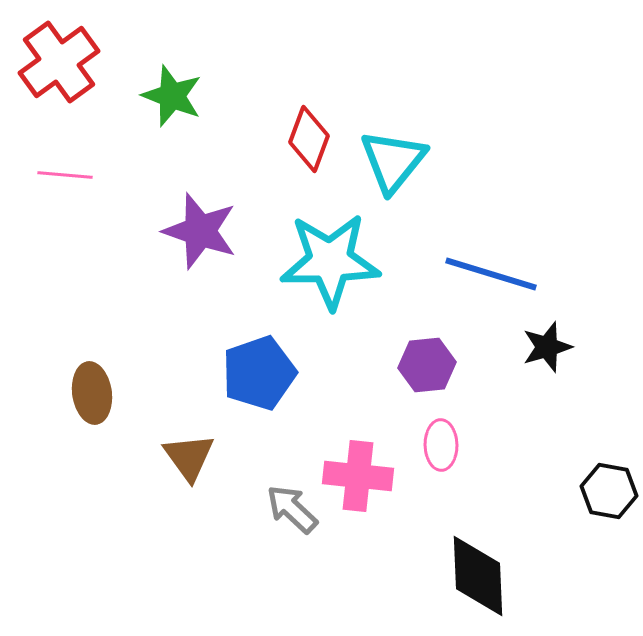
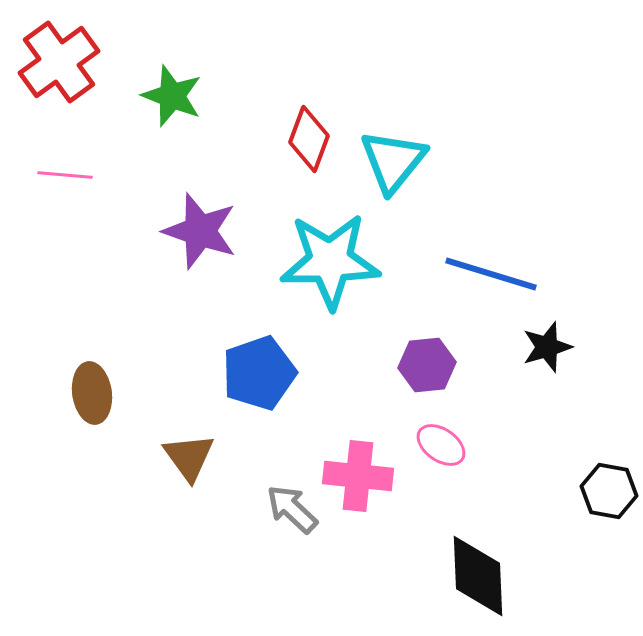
pink ellipse: rotated 54 degrees counterclockwise
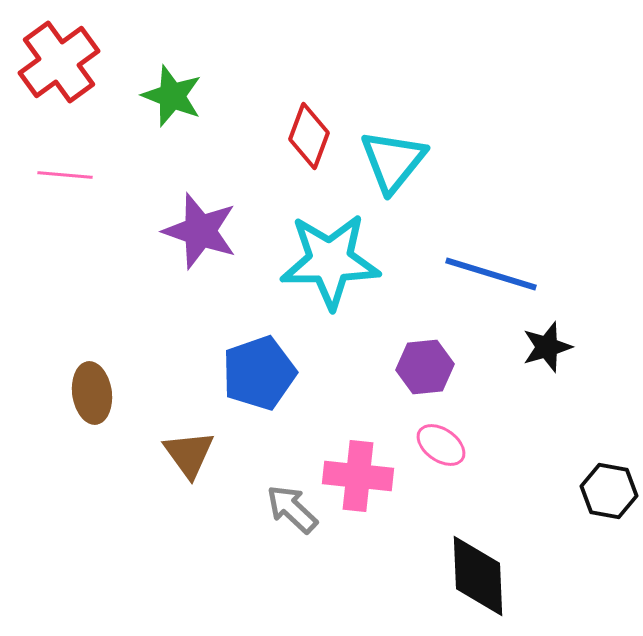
red diamond: moved 3 px up
purple hexagon: moved 2 px left, 2 px down
brown triangle: moved 3 px up
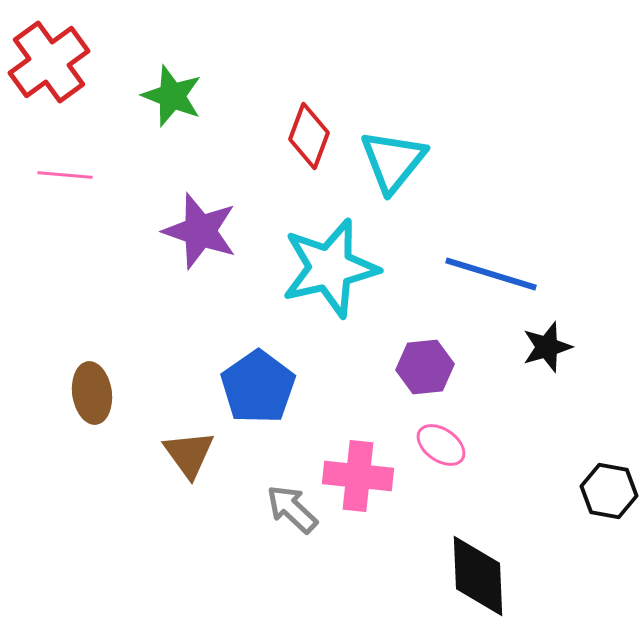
red cross: moved 10 px left
cyan star: moved 7 px down; rotated 12 degrees counterclockwise
blue pentagon: moved 1 px left, 14 px down; rotated 16 degrees counterclockwise
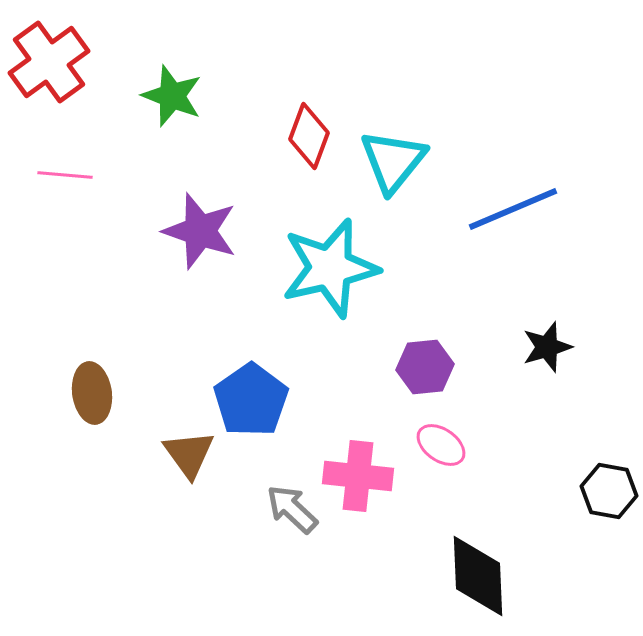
blue line: moved 22 px right, 65 px up; rotated 40 degrees counterclockwise
blue pentagon: moved 7 px left, 13 px down
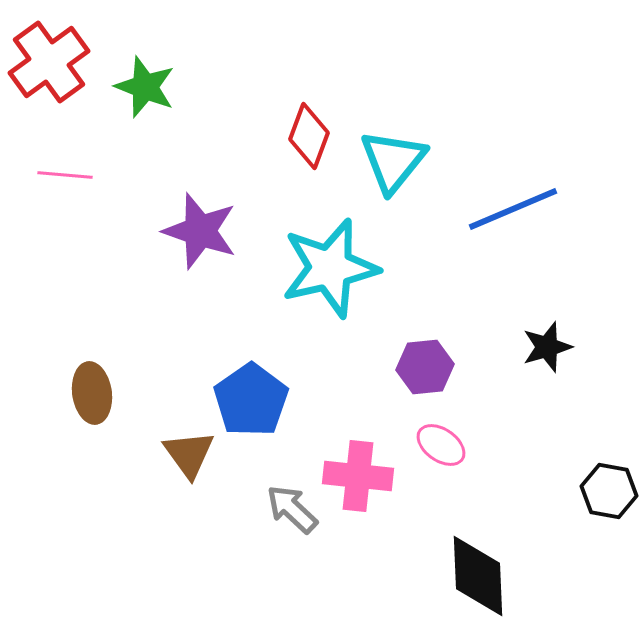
green star: moved 27 px left, 9 px up
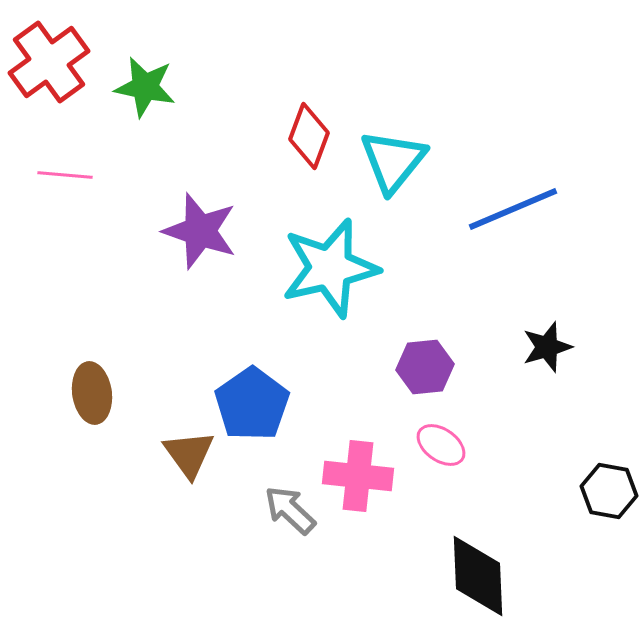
green star: rotated 10 degrees counterclockwise
blue pentagon: moved 1 px right, 4 px down
gray arrow: moved 2 px left, 1 px down
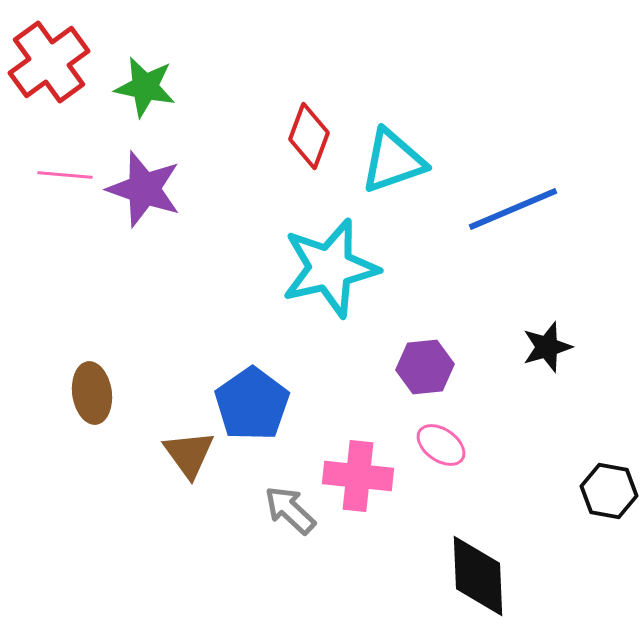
cyan triangle: rotated 32 degrees clockwise
purple star: moved 56 px left, 42 px up
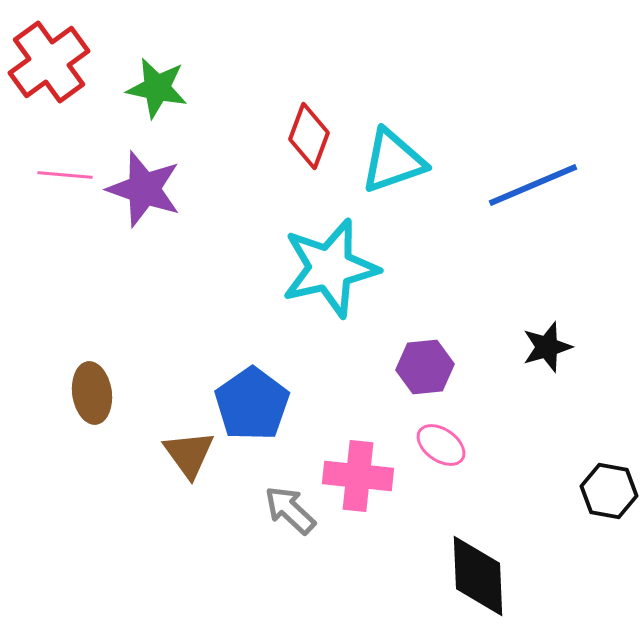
green star: moved 12 px right, 1 px down
blue line: moved 20 px right, 24 px up
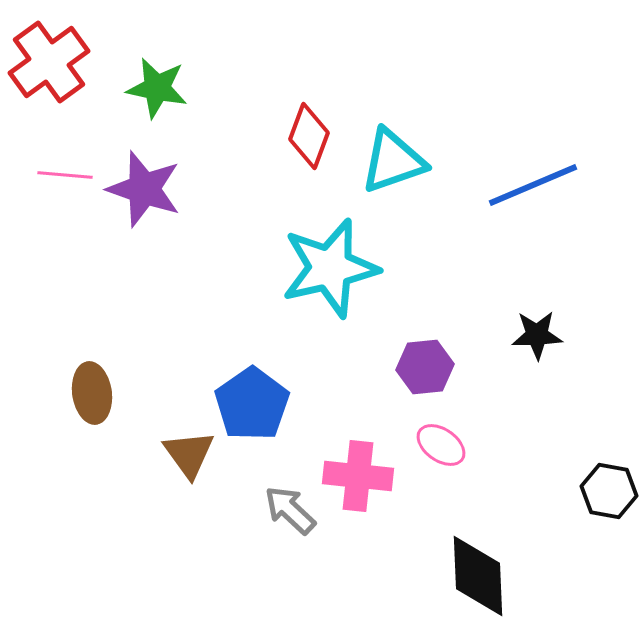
black star: moved 10 px left, 12 px up; rotated 15 degrees clockwise
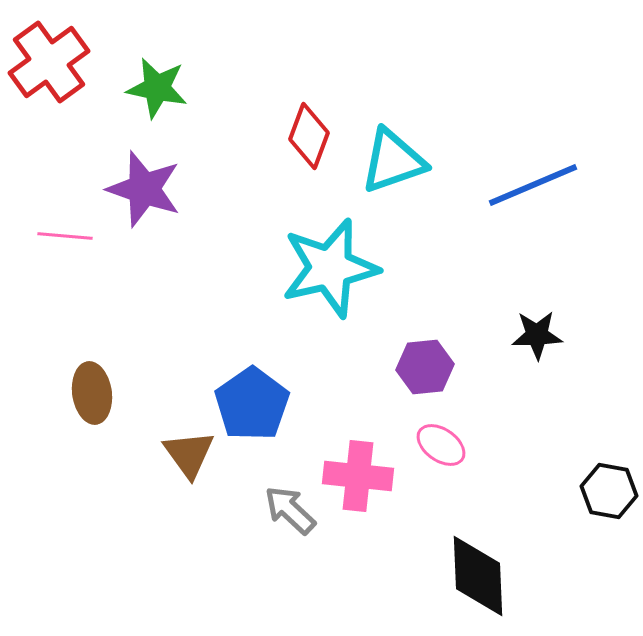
pink line: moved 61 px down
